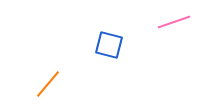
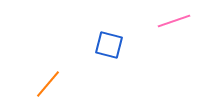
pink line: moved 1 px up
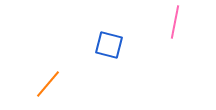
pink line: moved 1 px right, 1 px down; rotated 60 degrees counterclockwise
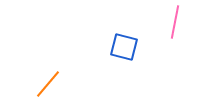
blue square: moved 15 px right, 2 px down
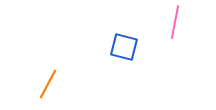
orange line: rotated 12 degrees counterclockwise
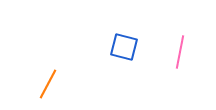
pink line: moved 5 px right, 30 px down
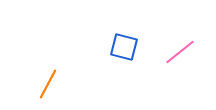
pink line: rotated 40 degrees clockwise
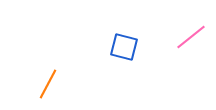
pink line: moved 11 px right, 15 px up
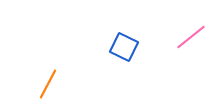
blue square: rotated 12 degrees clockwise
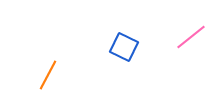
orange line: moved 9 px up
